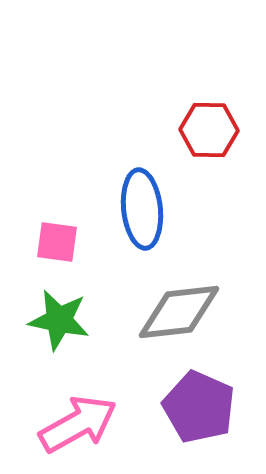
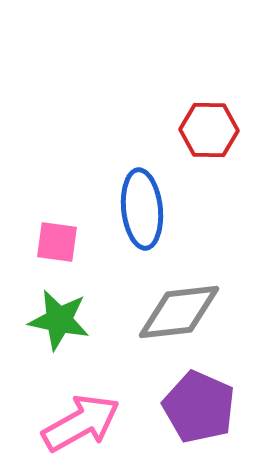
pink arrow: moved 3 px right, 1 px up
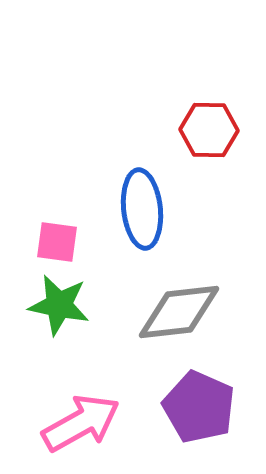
green star: moved 15 px up
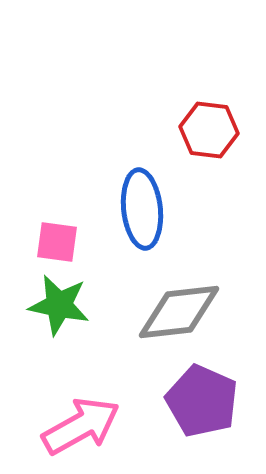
red hexagon: rotated 6 degrees clockwise
purple pentagon: moved 3 px right, 6 px up
pink arrow: moved 3 px down
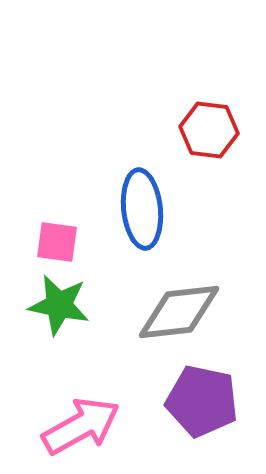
purple pentagon: rotated 12 degrees counterclockwise
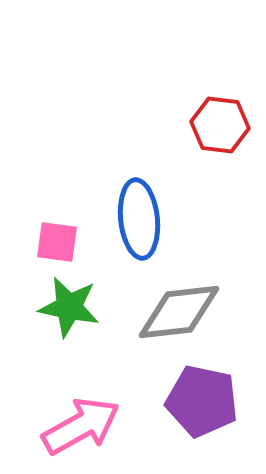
red hexagon: moved 11 px right, 5 px up
blue ellipse: moved 3 px left, 10 px down
green star: moved 10 px right, 2 px down
